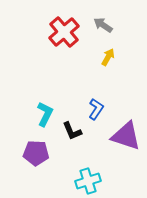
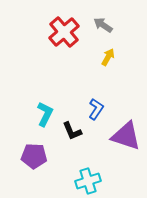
purple pentagon: moved 2 px left, 3 px down
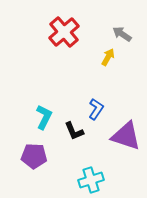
gray arrow: moved 19 px right, 9 px down
cyan L-shape: moved 1 px left, 3 px down
black L-shape: moved 2 px right
cyan cross: moved 3 px right, 1 px up
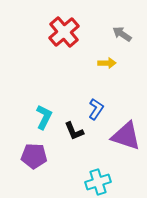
yellow arrow: moved 1 px left, 6 px down; rotated 60 degrees clockwise
cyan cross: moved 7 px right, 2 px down
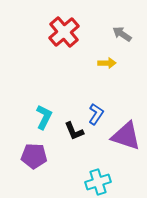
blue L-shape: moved 5 px down
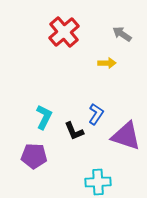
cyan cross: rotated 15 degrees clockwise
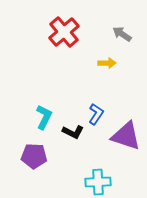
black L-shape: moved 1 px left, 1 px down; rotated 40 degrees counterclockwise
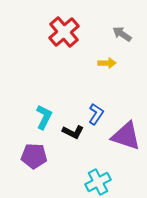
cyan cross: rotated 25 degrees counterclockwise
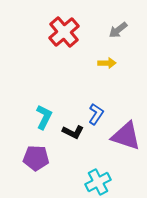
gray arrow: moved 4 px left, 4 px up; rotated 72 degrees counterclockwise
purple pentagon: moved 2 px right, 2 px down
